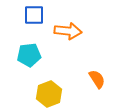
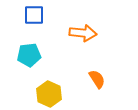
orange arrow: moved 15 px right, 2 px down
yellow hexagon: rotated 15 degrees counterclockwise
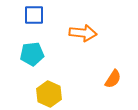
cyan pentagon: moved 3 px right, 1 px up
orange semicircle: moved 16 px right; rotated 66 degrees clockwise
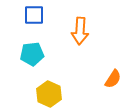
orange arrow: moved 3 px left, 2 px up; rotated 88 degrees clockwise
